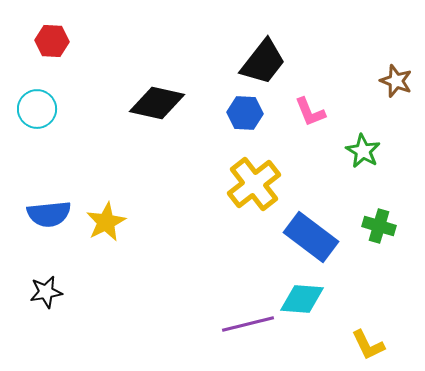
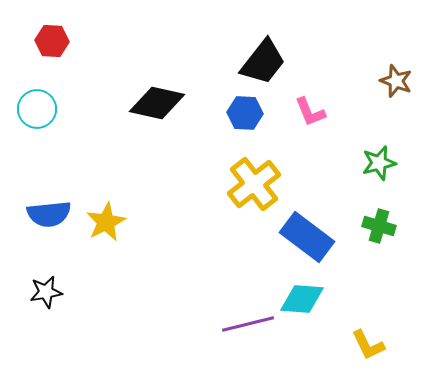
green star: moved 16 px right, 12 px down; rotated 28 degrees clockwise
blue rectangle: moved 4 px left
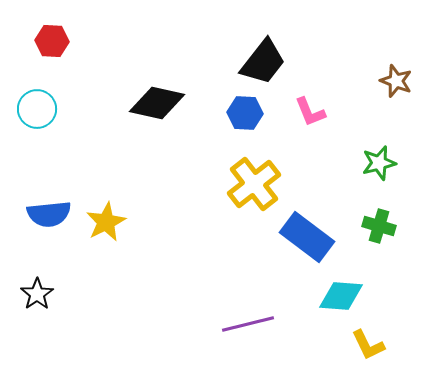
black star: moved 9 px left, 2 px down; rotated 24 degrees counterclockwise
cyan diamond: moved 39 px right, 3 px up
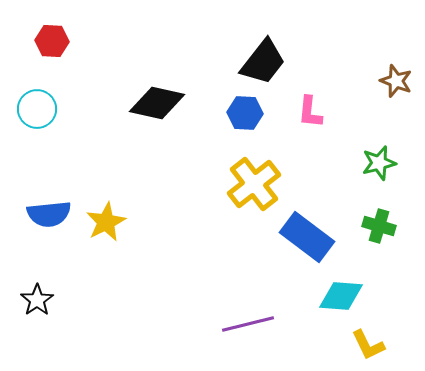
pink L-shape: rotated 28 degrees clockwise
black star: moved 6 px down
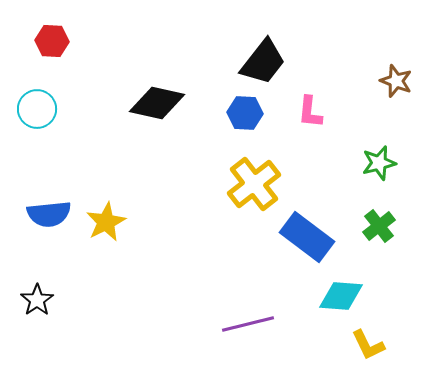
green cross: rotated 36 degrees clockwise
